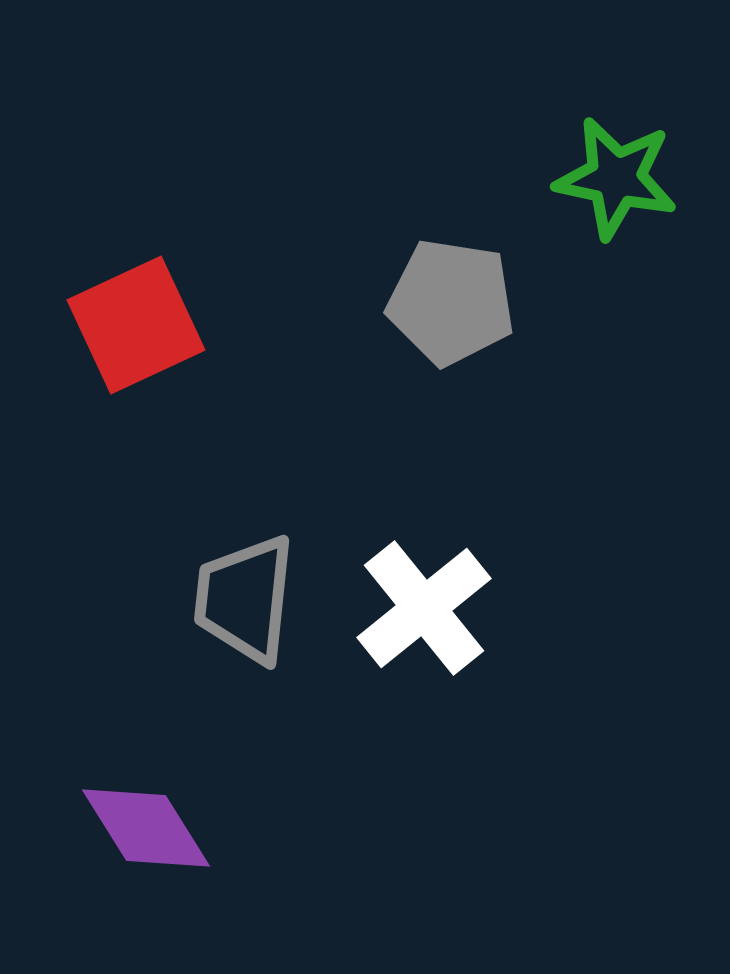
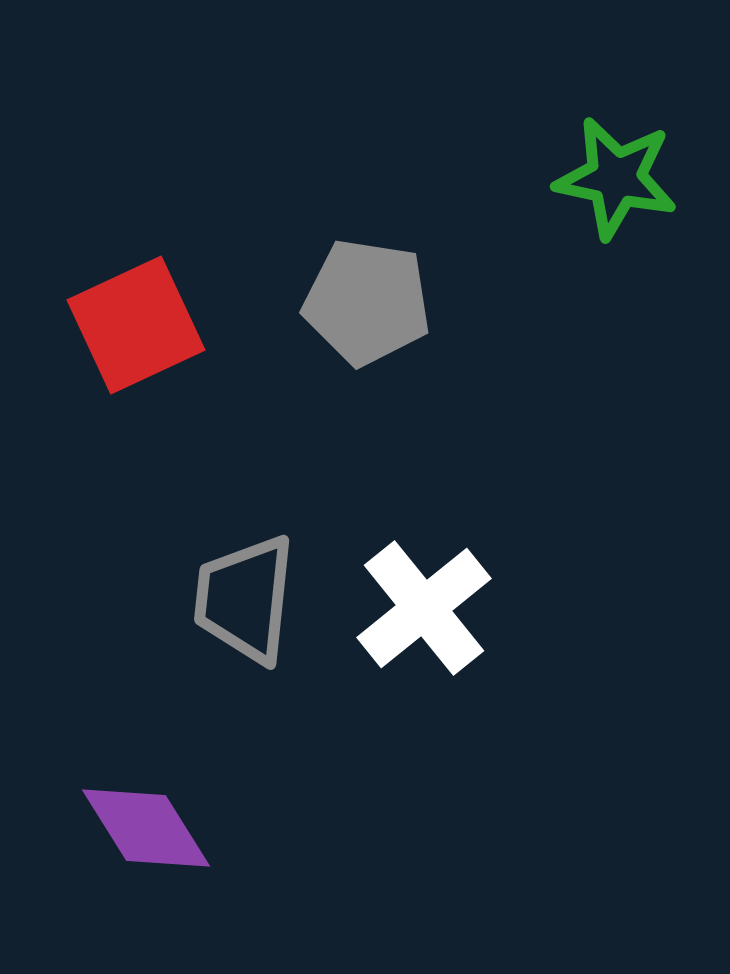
gray pentagon: moved 84 px left
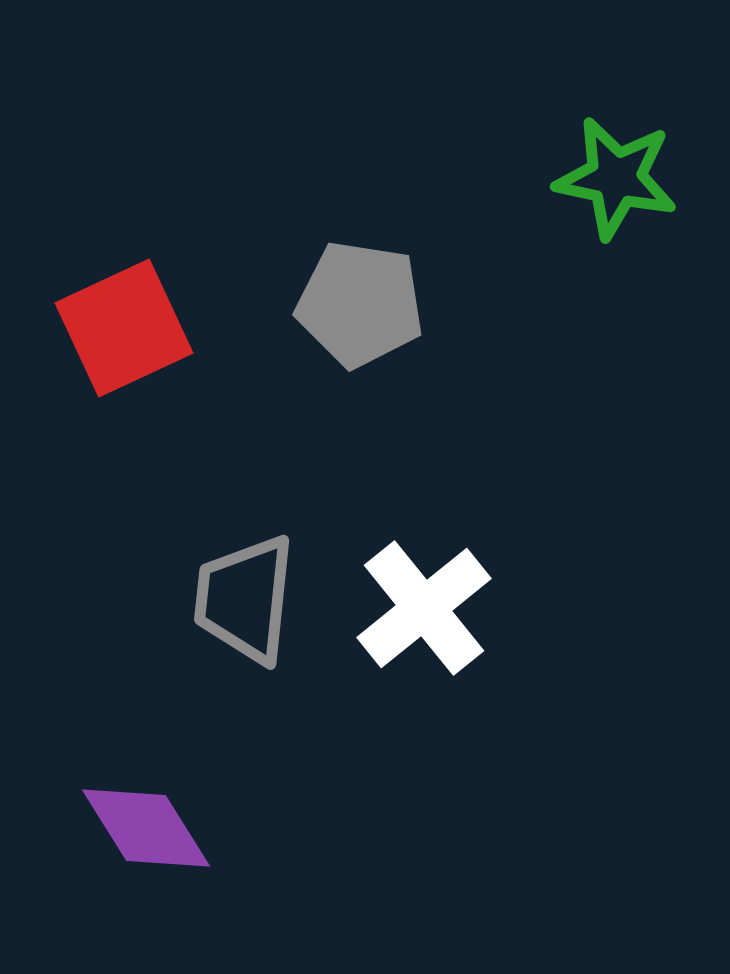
gray pentagon: moved 7 px left, 2 px down
red square: moved 12 px left, 3 px down
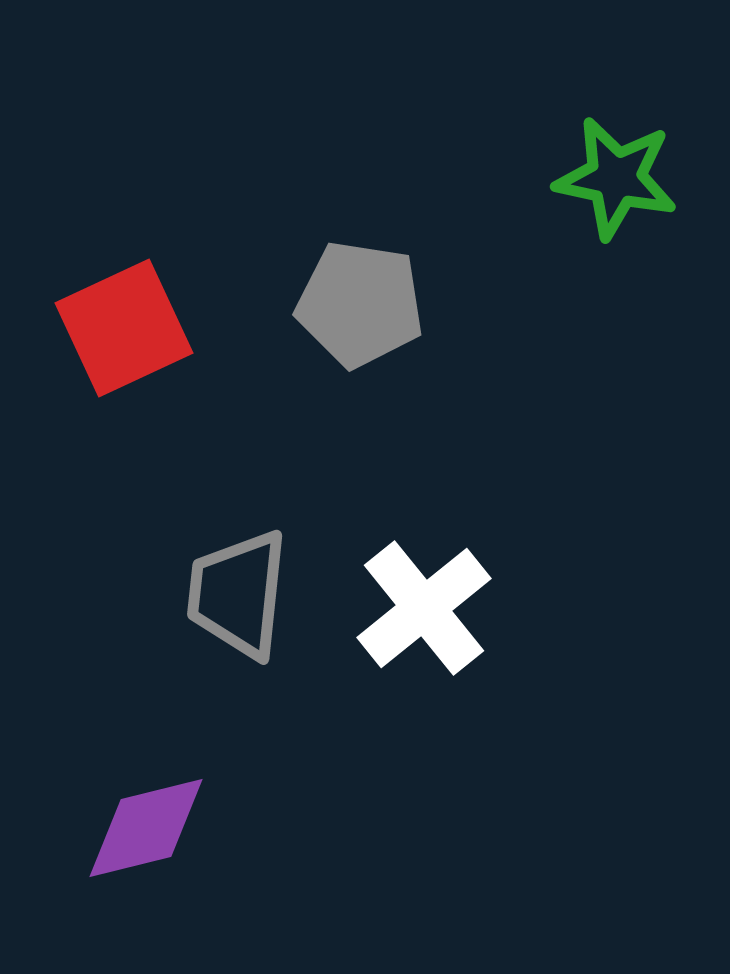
gray trapezoid: moved 7 px left, 5 px up
purple diamond: rotated 72 degrees counterclockwise
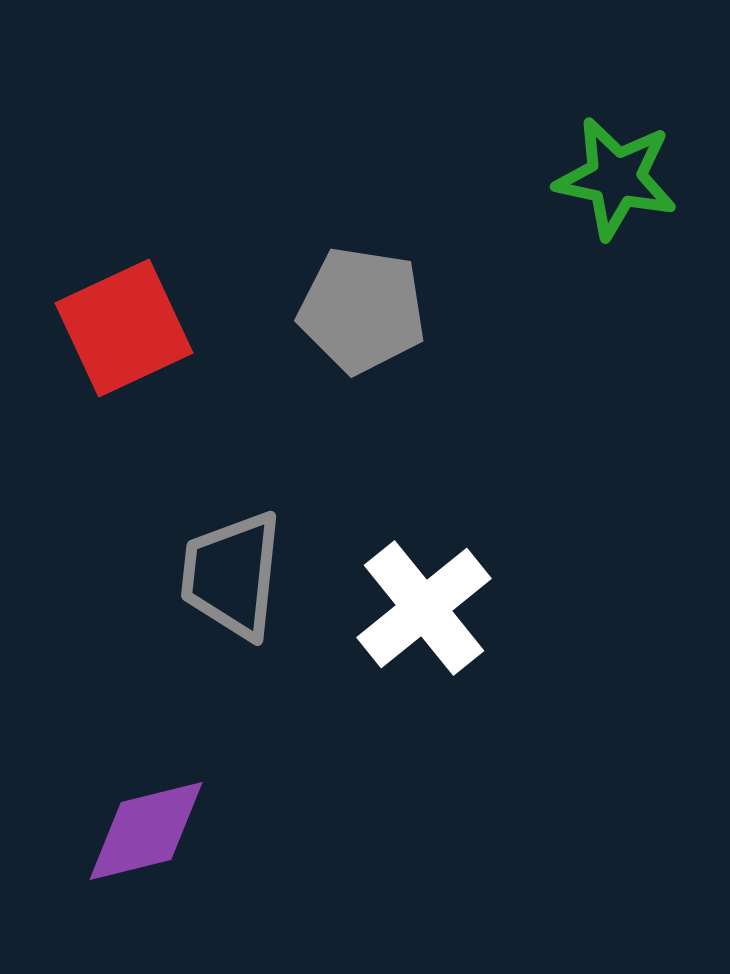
gray pentagon: moved 2 px right, 6 px down
gray trapezoid: moved 6 px left, 19 px up
purple diamond: moved 3 px down
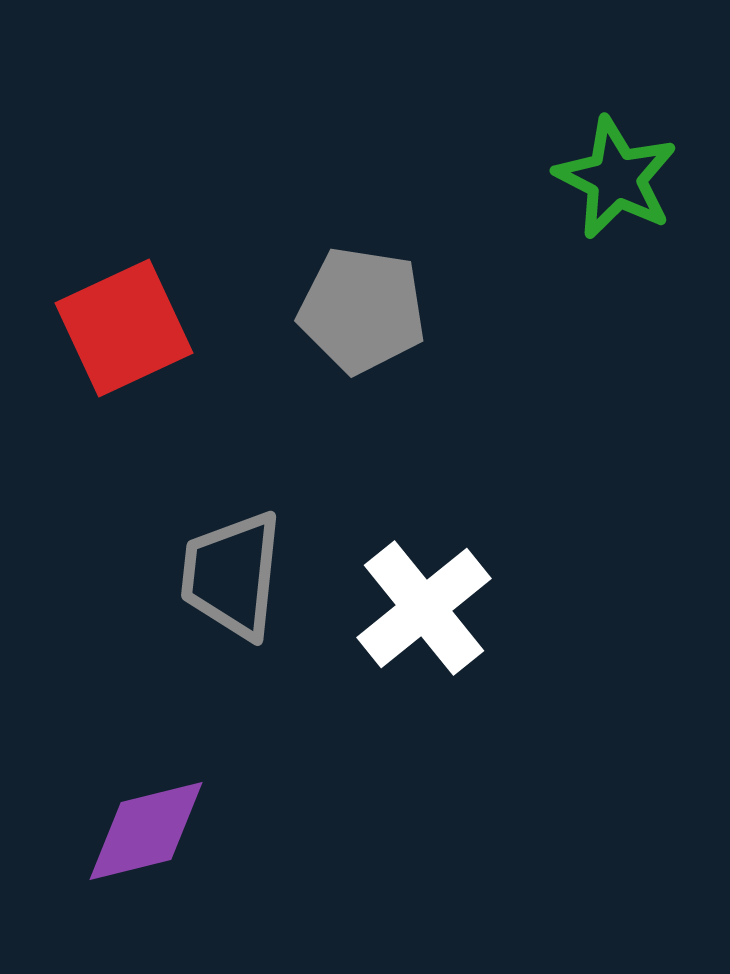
green star: rotated 15 degrees clockwise
